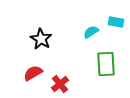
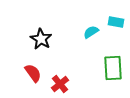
green rectangle: moved 7 px right, 4 px down
red semicircle: rotated 84 degrees clockwise
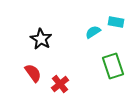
cyan semicircle: moved 2 px right
green rectangle: moved 2 px up; rotated 15 degrees counterclockwise
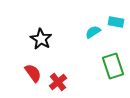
red cross: moved 2 px left, 2 px up
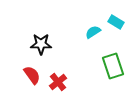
cyan rectangle: rotated 21 degrees clockwise
black star: moved 5 px down; rotated 30 degrees counterclockwise
red semicircle: moved 1 px left, 2 px down
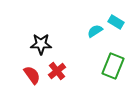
cyan semicircle: moved 2 px right, 1 px up
green rectangle: rotated 40 degrees clockwise
red cross: moved 1 px left, 11 px up
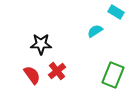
cyan rectangle: moved 10 px up
green rectangle: moved 9 px down
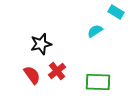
black star: rotated 15 degrees counterclockwise
green rectangle: moved 15 px left, 7 px down; rotated 70 degrees clockwise
